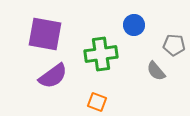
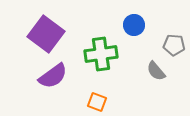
purple square: moved 1 px right; rotated 27 degrees clockwise
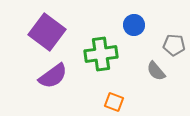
purple square: moved 1 px right, 2 px up
orange square: moved 17 px right
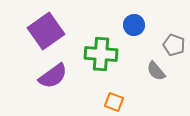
purple square: moved 1 px left, 1 px up; rotated 18 degrees clockwise
gray pentagon: rotated 15 degrees clockwise
green cross: rotated 12 degrees clockwise
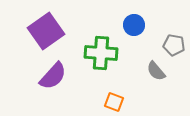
gray pentagon: rotated 10 degrees counterclockwise
green cross: moved 1 px up
purple semicircle: rotated 12 degrees counterclockwise
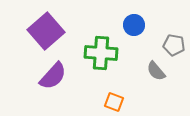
purple square: rotated 6 degrees counterclockwise
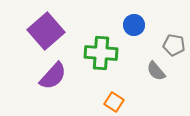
orange square: rotated 12 degrees clockwise
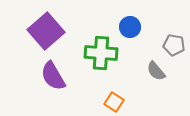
blue circle: moved 4 px left, 2 px down
purple semicircle: rotated 108 degrees clockwise
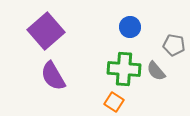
green cross: moved 23 px right, 16 px down
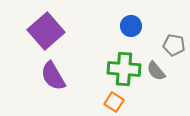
blue circle: moved 1 px right, 1 px up
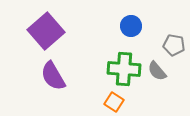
gray semicircle: moved 1 px right
